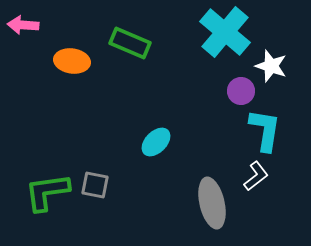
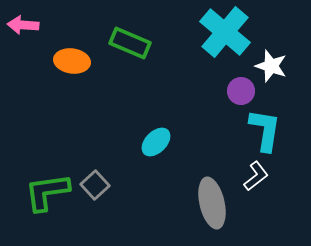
gray square: rotated 36 degrees clockwise
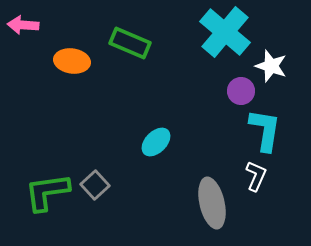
white L-shape: rotated 28 degrees counterclockwise
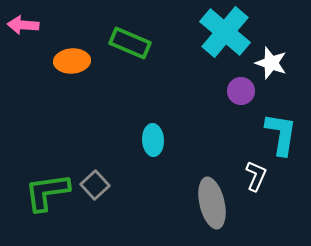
orange ellipse: rotated 12 degrees counterclockwise
white star: moved 3 px up
cyan L-shape: moved 16 px right, 4 px down
cyan ellipse: moved 3 px left, 2 px up; rotated 48 degrees counterclockwise
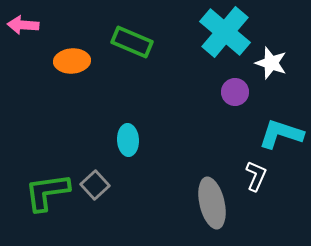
green rectangle: moved 2 px right, 1 px up
purple circle: moved 6 px left, 1 px down
cyan L-shape: rotated 81 degrees counterclockwise
cyan ellipse: moved 25 px left
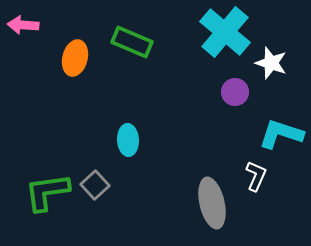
orange ellipse: moved 3 px right, 3 px up; rotated 72 degrees counterclockwise
